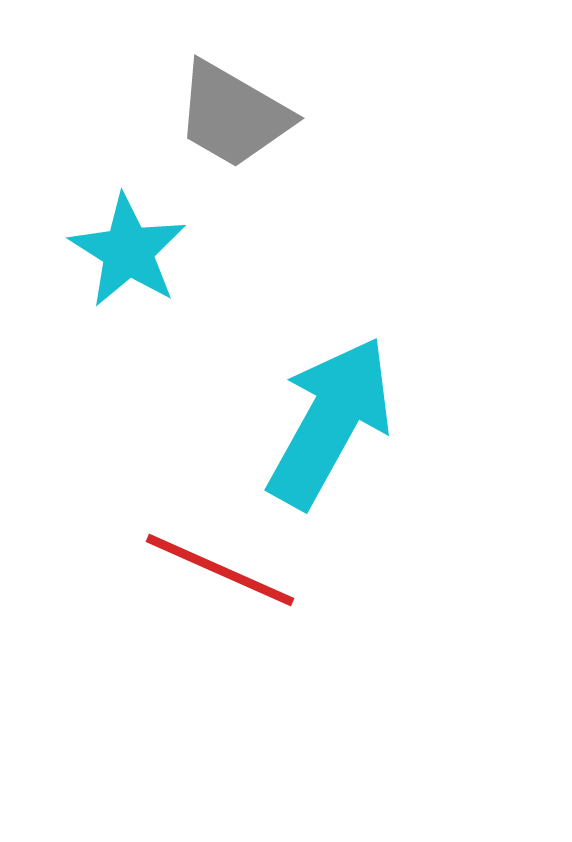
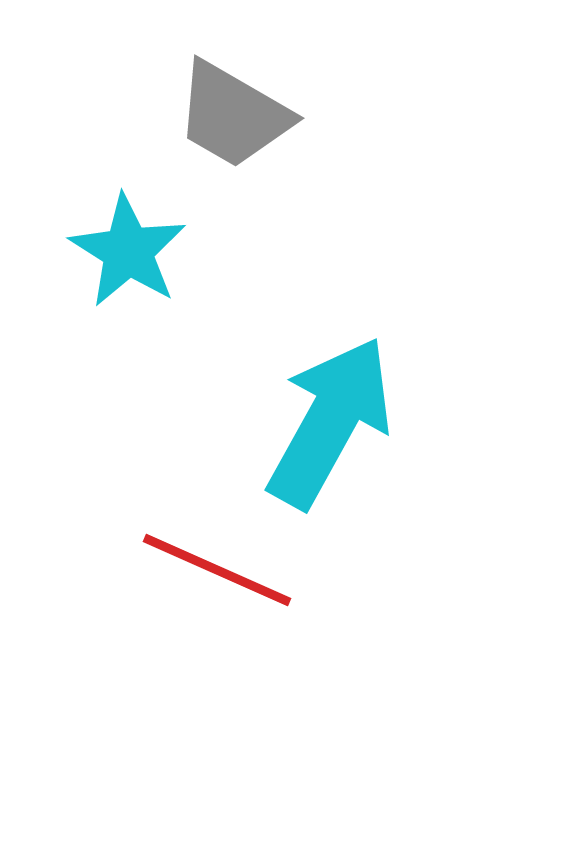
red line: moved 3 px left
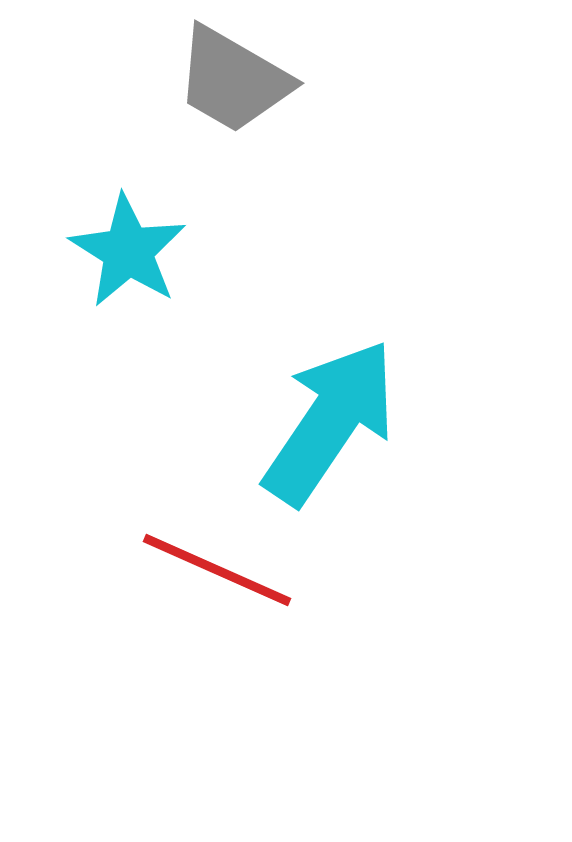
gray trapezoid: moved 35 px up
cyan arrow: rotated 5 degrees clockwise
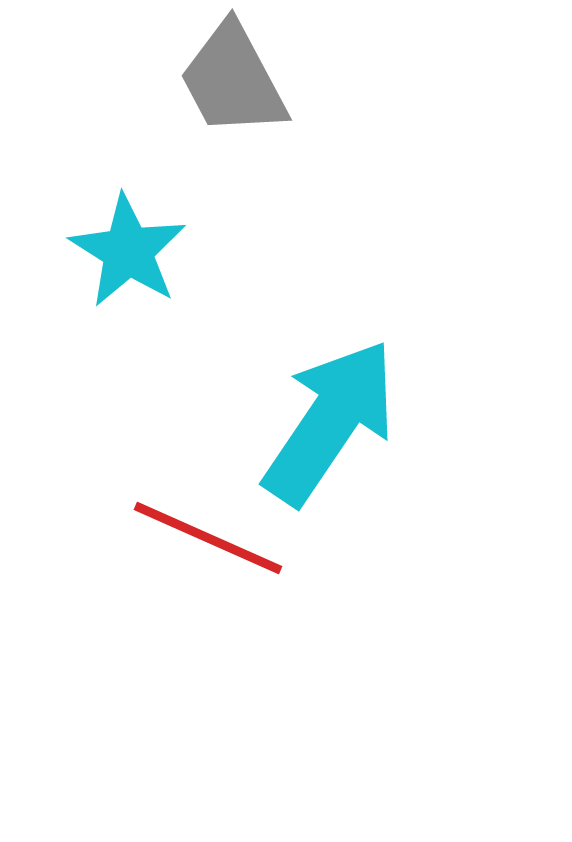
gray trapezoid: rotated 32 degrees clockwise
red line: moved 9 px left, 32 px up
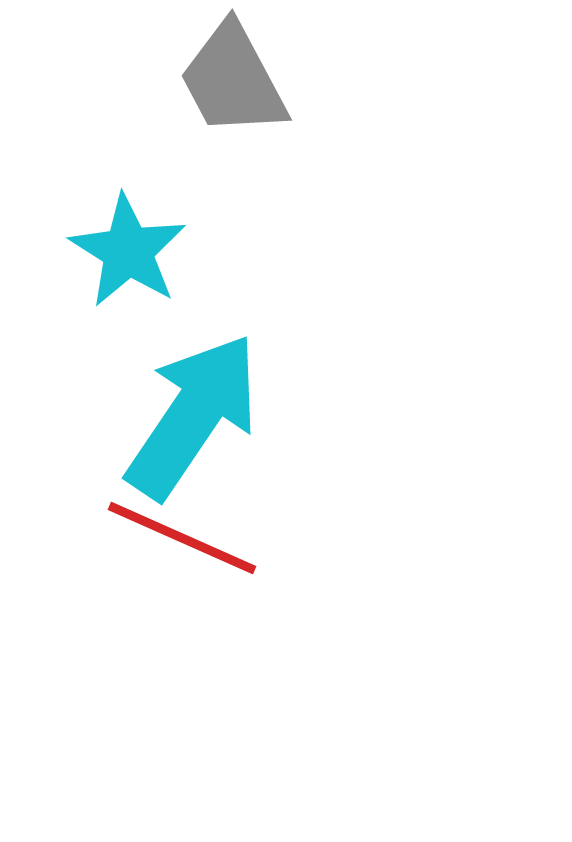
cyan arrow: moved 137 px left, 6 px up
red line: moved 26 px left
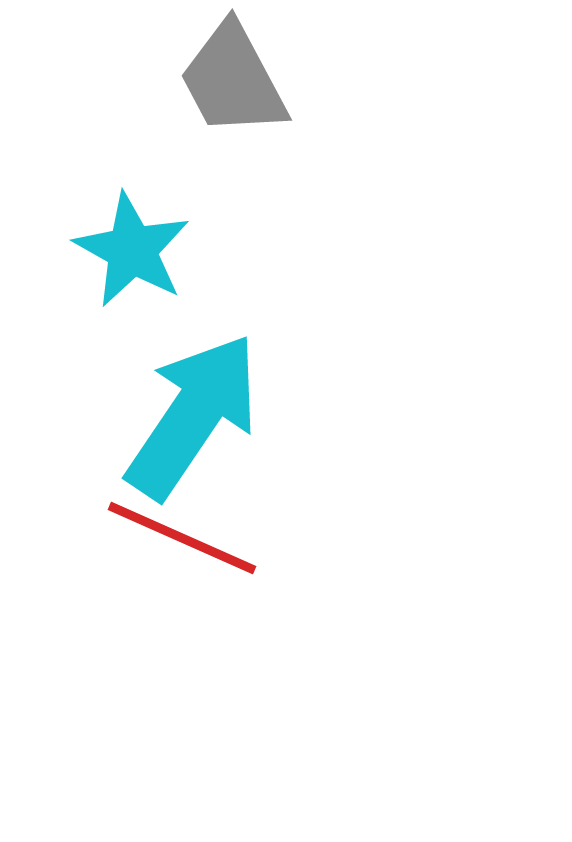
cyan star: moved 4 px right, 1 px up; rotated 3 degrees counterclockwise
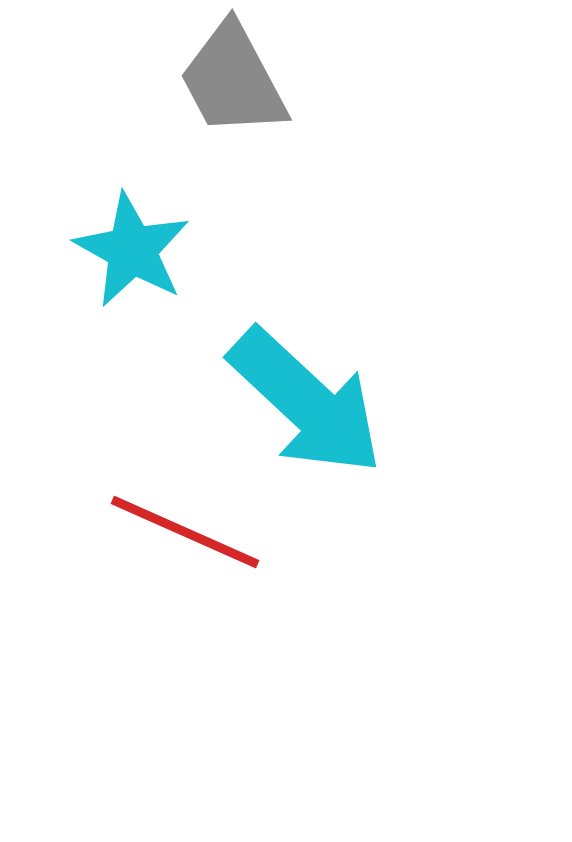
cyan arrow: moved 113 px right, 14 px up; rotated 99 degrees clockwise
red line: moved 3 px right, 6 px up
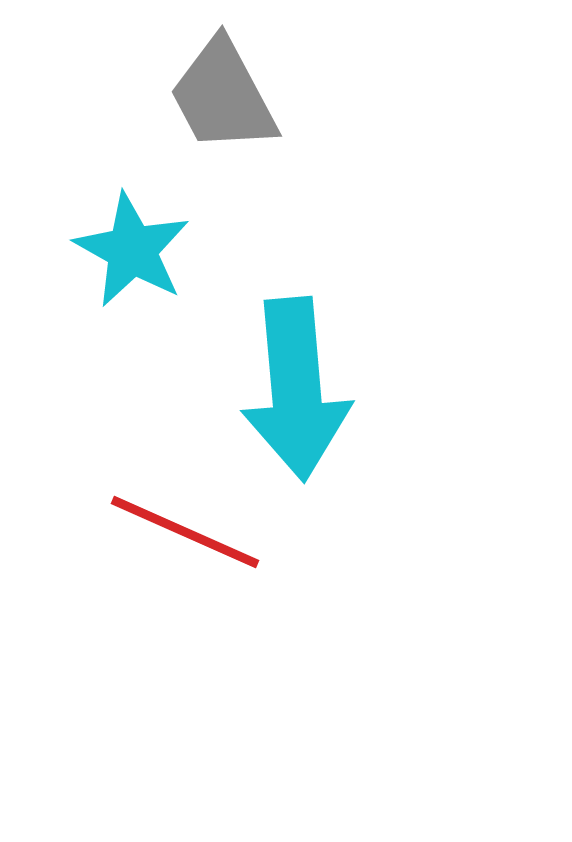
gray trapezoid: moved 10 px left, 16 px down
cyan arrow: moved 10 px left, 13 px up; rotated 42 degrees clockwise
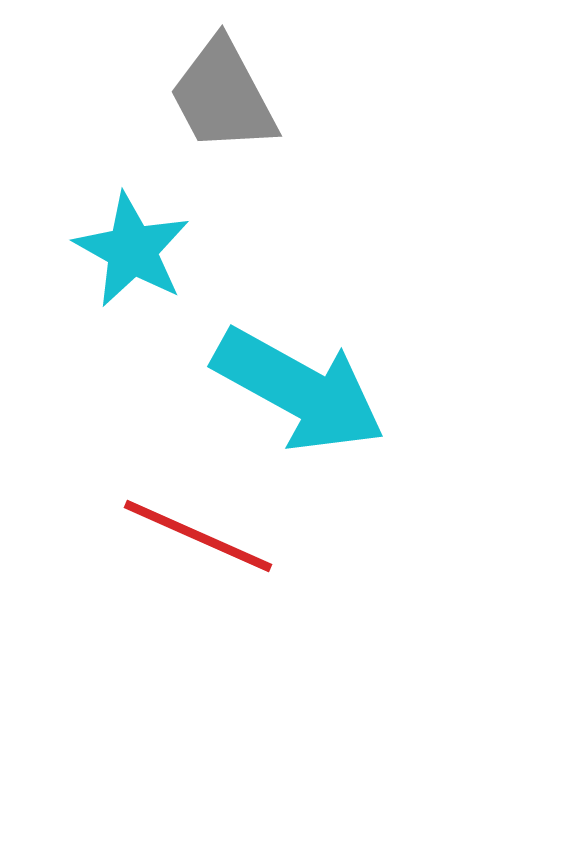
cyan arrow: moved 3 px right, 1 px down; rotated 56 degrees counterclockwise
red line: moved 13 px right, 4 px down
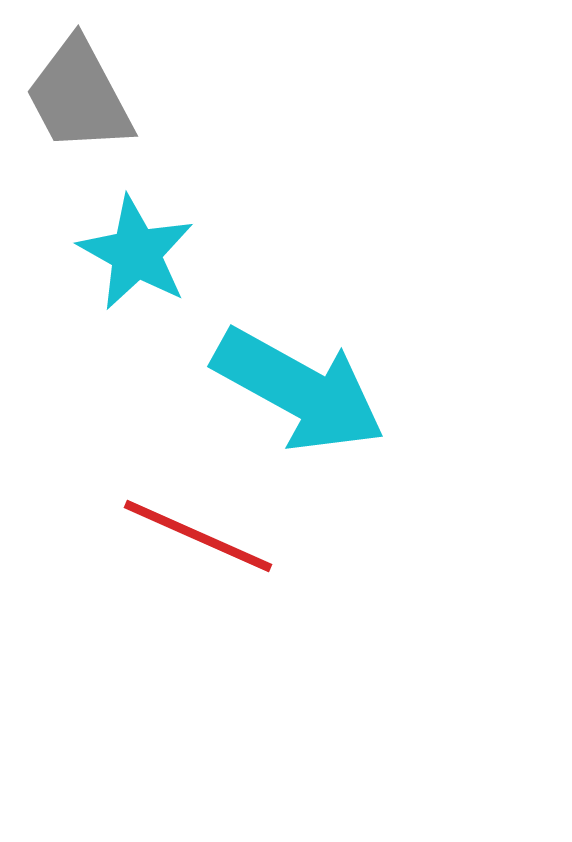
gray trapezoid: moved 144 px left
cyan star: moved 4 px right, 3 px down
